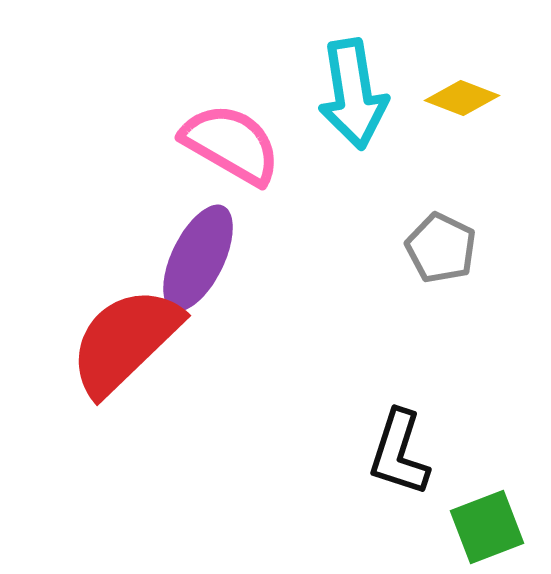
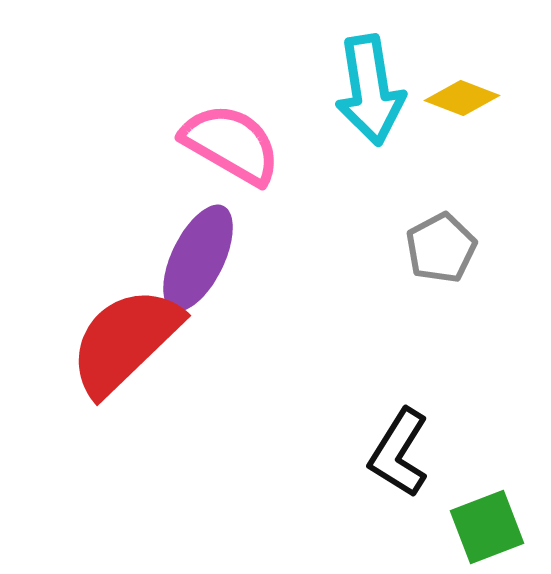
cyan arrow: moved 17 px right, 4 px up
gray pentagon: rotated 18 degrees clockwise
black L-shape: rotated 14 degrees clockwise
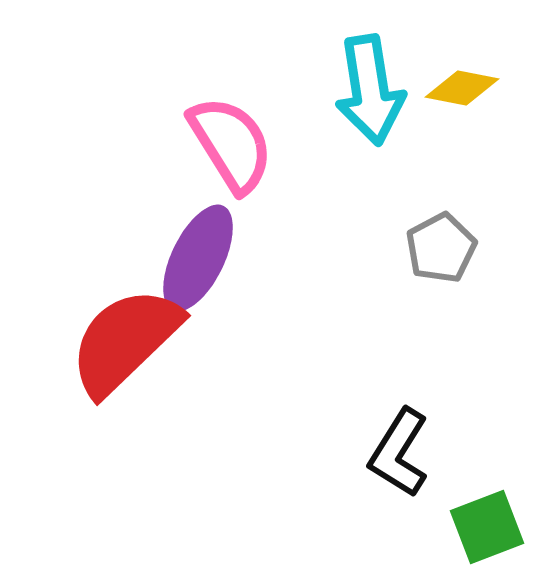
yellow diamond: moved 10 px up; rotated 10 degrees counterclockwise
pink semicircle: rotated 28 degrees clockwise
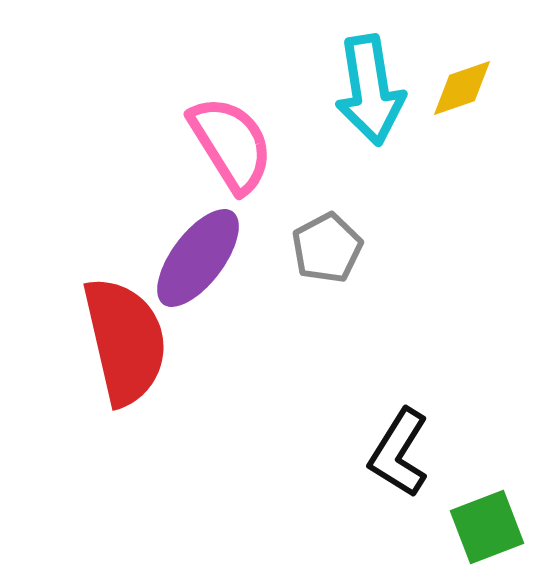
yellow diamond: rotated 30 degrees counterclockwise
gray pentagon: moved 114 px left
purple ellipse: rotated 11 degrees clockwise
red semicircle: rotated 121 degrees clockwise
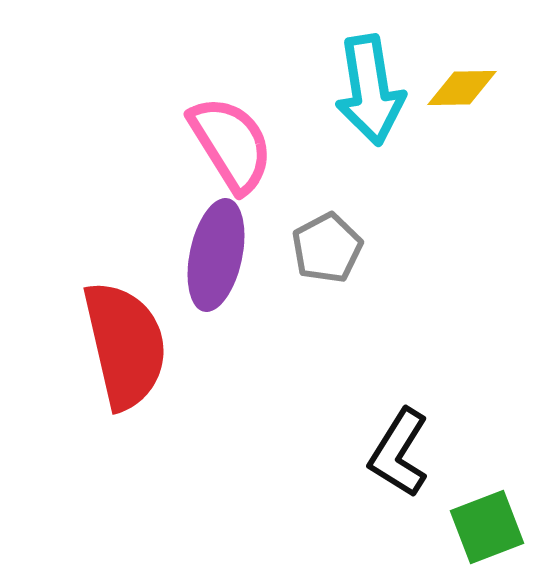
yellow diamond: rotated 18 degrees clockwise
purple ellipse: moved 18 px right, 3 px up; rotated 25 degrees counterclockwise
red semicircle: moved 4 px down
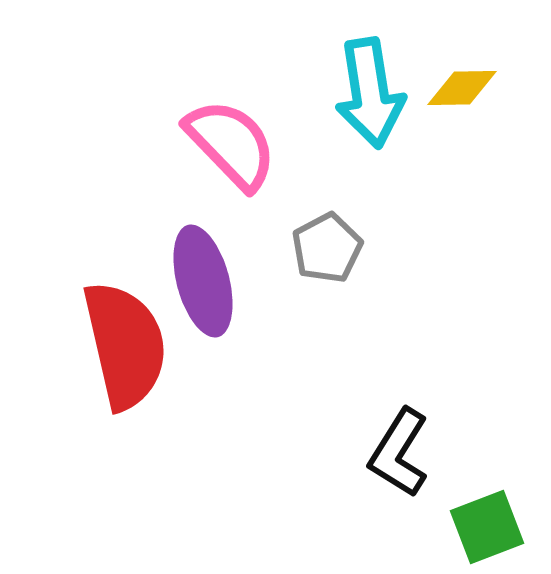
cyan arrow: moved 3 px down
pink semicircle: rotated 12 degrees counterclockwise
purple ellipse: moved 13 px left, 26 px down; rotated 27 degrees counterclockwise
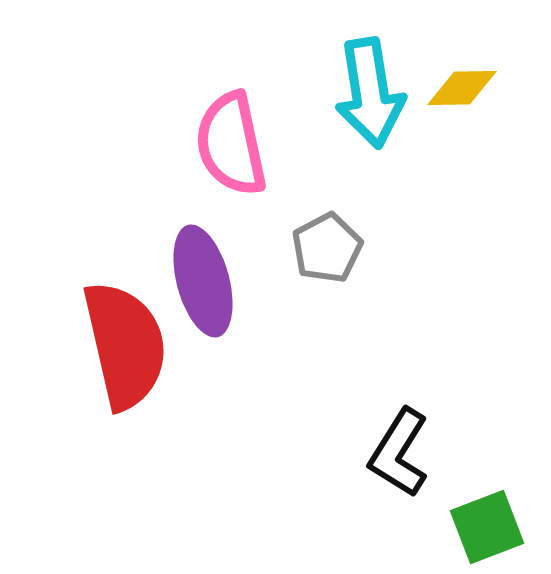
pink semicircle: rotated 148 degrees counterclockwise
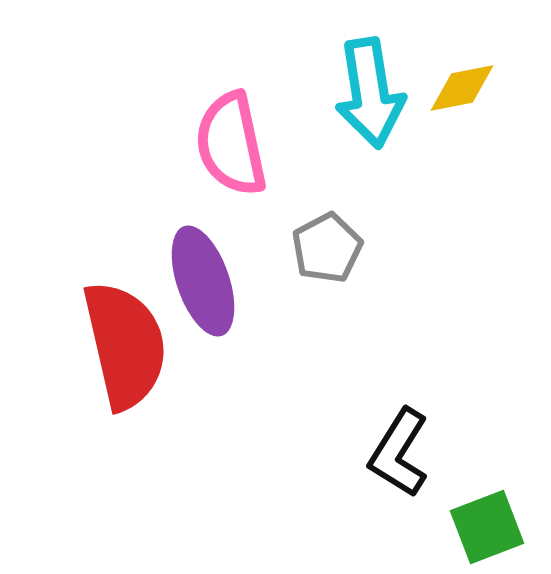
yellow diamond: rotated 10 degrees counterclockwise
purple ellipse: rotated 4 degrees counterclockwise
